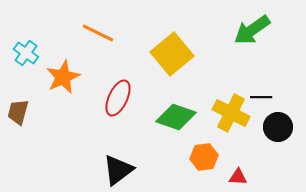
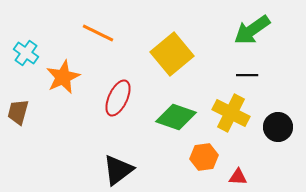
black line: moved 14 px left, 22 px up
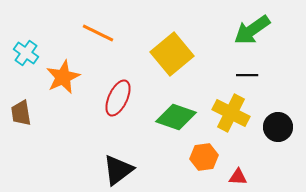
brown trapezoid: moved 3 px right, 1 px down; rotated 24 degrees counterclockwise
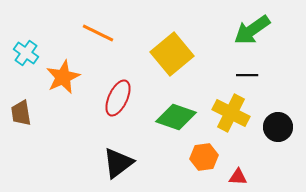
black triangle: moved 7 px up
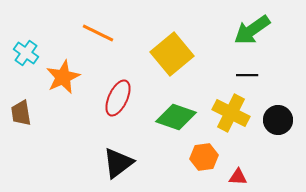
black circle: moved 7 px up
